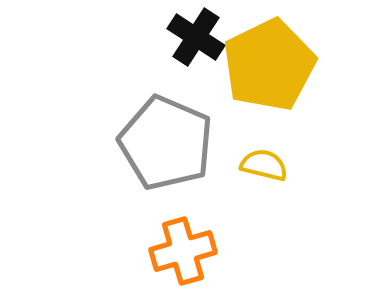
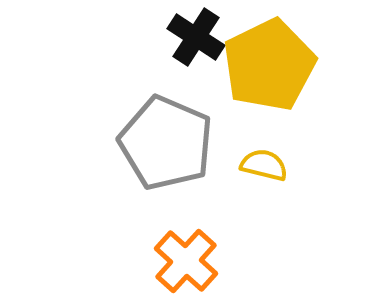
orange cross: moved 3 px right, 10 px down; rotated 32 degrees counterclockwise
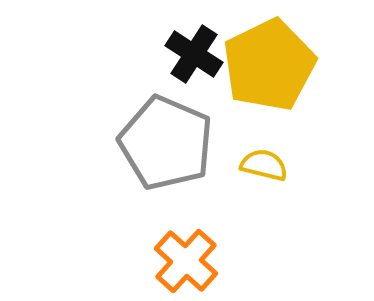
black cross: moved 2 px left, 17 px down
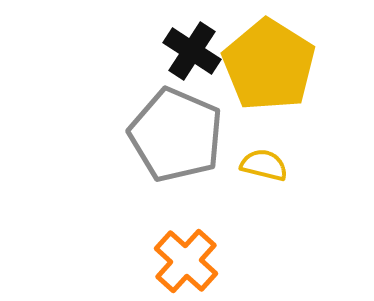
black cross: moved 2 px left, 3 px up
yellow pentagon: rotated 14 degrees counterclockwise
gray pentagon: moved 10 px right, 8 px up
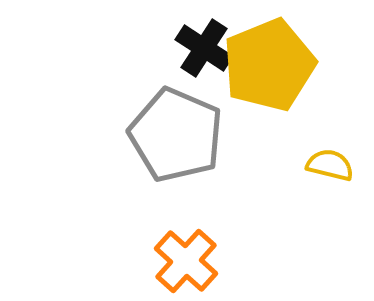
black cross: moved 12 px right, 3 px up
yellow pentagon: rotated 18 degrees clockwise
yellow semicircle: moved 66 px right
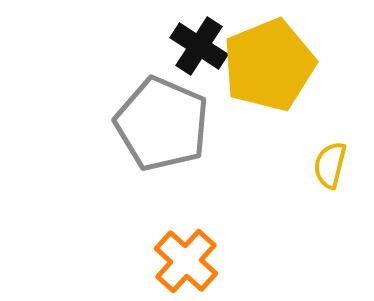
black cross: moved 5 px left, 2 px up
gray pentagon: moved 14 px left, 11 px up
yellow semicircle: rotated 90 degrees counterclockwise
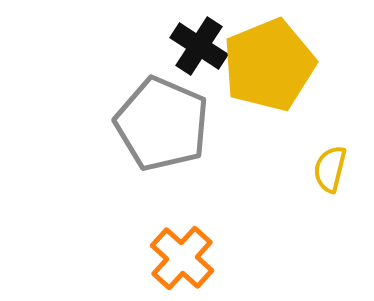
yellow semicircle: moved 4 px down
orange cross: moved 4 px left, 3 px up
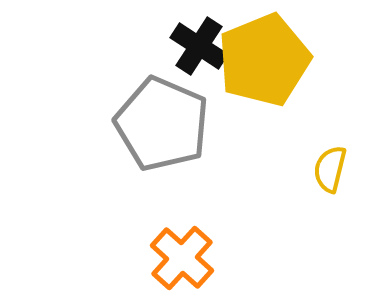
yellow pentagon: moved 5 px left, 5 px up
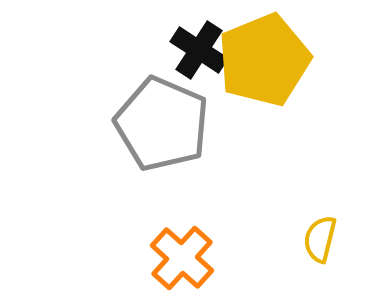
black cross: moved 4 px down
yellow semicircle: moved 10 px left, 70 px down
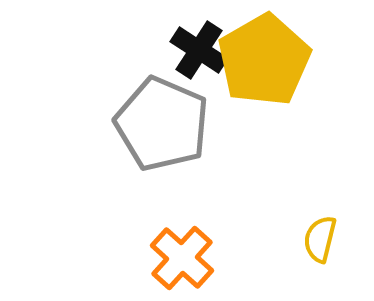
yellow pentagon: rotated 8 degrees counterclockwise
